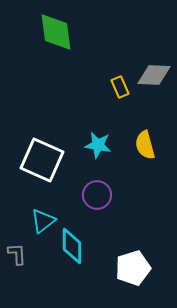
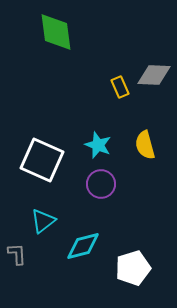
cyan star: rotated 12 degrees clockwise
purple circle: moved 4 px right, 11 px up
cyan diamond: moved 11 px right; rotated 75 degrees clockwise
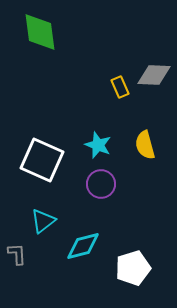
green diamond: moved 16 px left
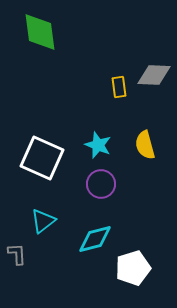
yellow rectangle: moved 1 px left; rotated 15 degrees clockwise
white square: moved 2 px up
cyan diamond: moved 12 px right, 7 px up
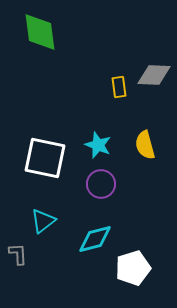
white square: moved 3 px right; rotated 12 degrees counterclockwise
gray L-shape: moved 1 px right
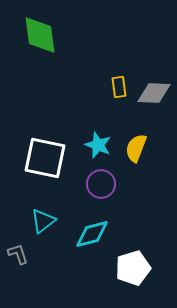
green diamond: moved 3 px down
gray diamond: moved 18 px down
yellow semicircle: moved 9 px left, 3 px down; rotated 36 degrees clockwise
cyan diamond: moved 3 px left, 5 px up
gray L-shape: rotated 15 degrees counterclockwise
